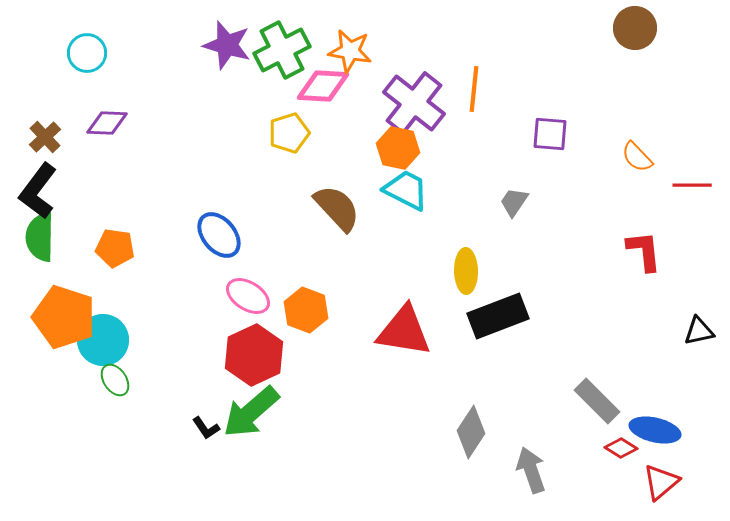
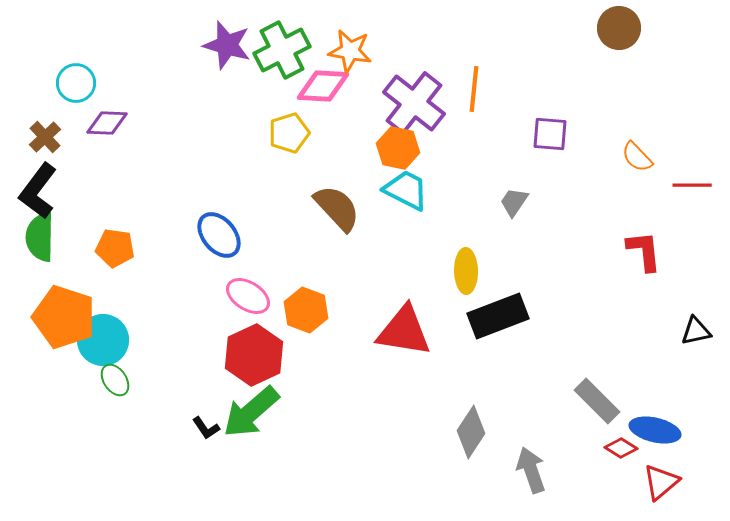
brown circle at (635, 28): moved 16 px left
cyan circle at (87, 53): moved 11 px left, 30 px down
black triangle at (699, 331): moved 3 px left
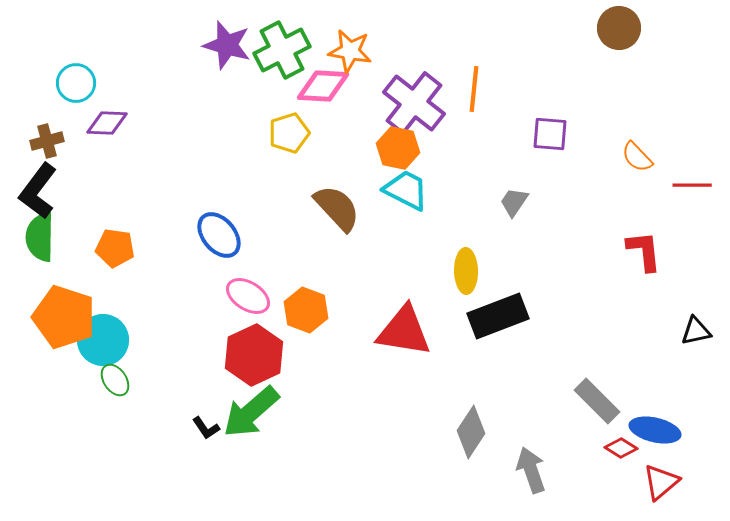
brown cross at (45, 137): moved 2 px right, 4 px down; rotated 28 degrees clockwise
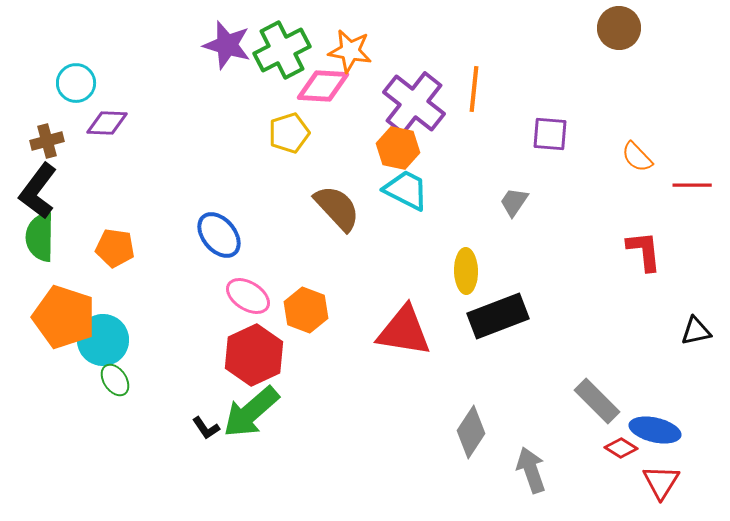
red triangle at (661, 482): rotated 18 degrees counterclockwise
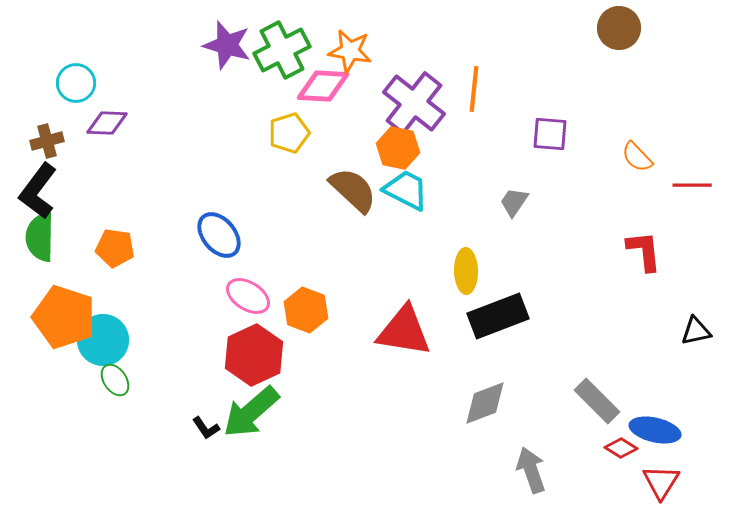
brown semicircle at (337, 208): moved 16 px right, 18 px up; rotated 4 degrees counterclockwise
gray diamond at (471, 432): moved 14 px right, 29 px up; rotated 36 degrees clockwise
